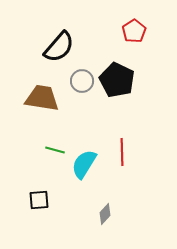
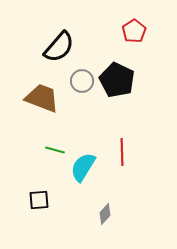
brown trapezoid: rotated 12 degrees clockwise
cyan semicircle: moved 1 px left, 3 px down
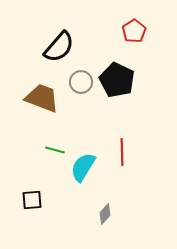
gray circle: moved 1 px left, 1 px down
black square: moved 7 px left
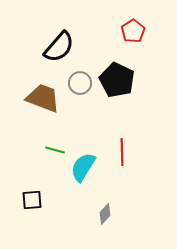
red pentagon: moved 1 px left
gray circle: moved 1 px left, 1 px down
brown trapezoid: moved 1 px right
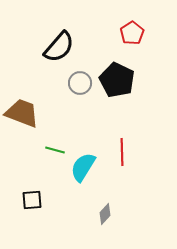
red pentagon: moved 1 px left, 2 px down
brown trapezoid: moved 21 px left, 15 px down
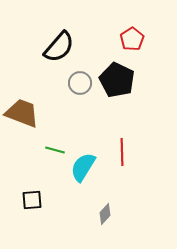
red pentagon: moved 6 px down
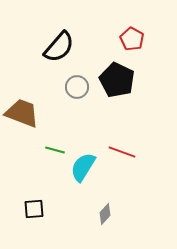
red pentagon: rotated 10 degrees counterclockwise
gray circle: moved 3 px left, 4 px down
red line: rotated 68 degrees counterclockwise
black square: moved 2 px right, 9 px down
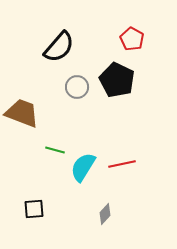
red line: moved 12 px down; rotated 32 degrees counterclockwise
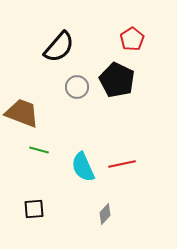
red pentagon: rotated 10 degrees clockwise
green line: moved 16 px left
cyan semicircle: rotated 56 degrees counterclockwise
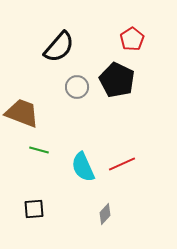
red line: rotated 12 degrees counterclockwise
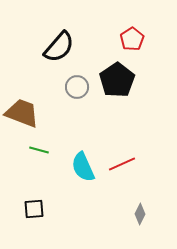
black pentagon: rotated 12 degrees clockwise
gray diamond: moved 35 px right; rotated 15 degrees counterclockwise
